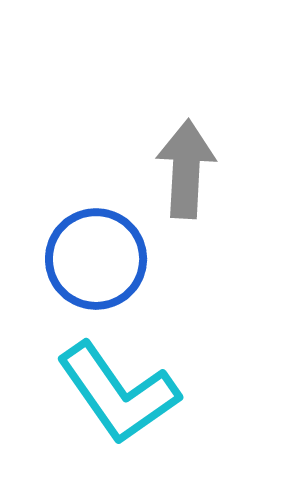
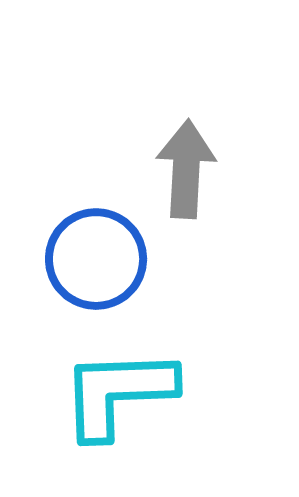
cyan L-shape: rotated 123 degrees clockwise
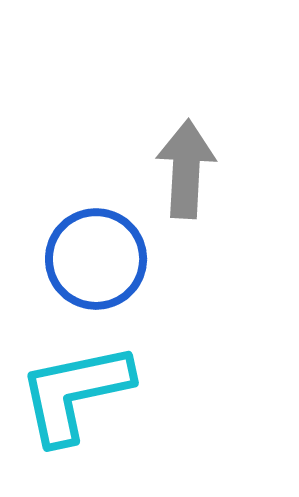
cyan L-shape: moved 43 px left; rotated 10 degrees counterclockwise
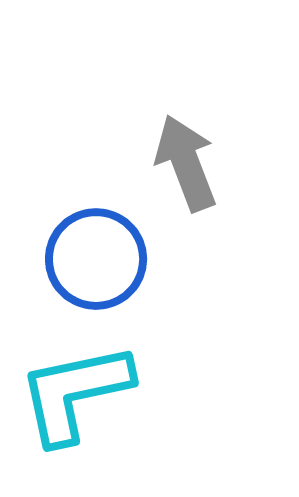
gray arrow: moved 6 px up; rotated 24 degrees counterclockwise
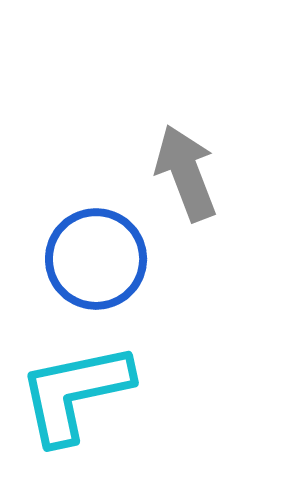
gray arrow: moved 10 px down
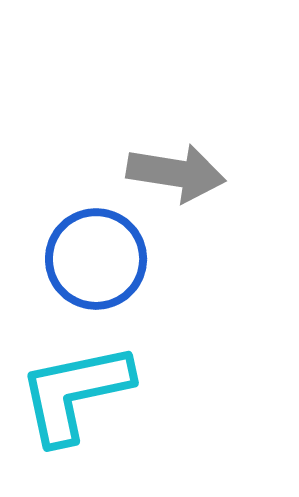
gray arrow: moved 10 px left; rotated 120 degrees clockwise
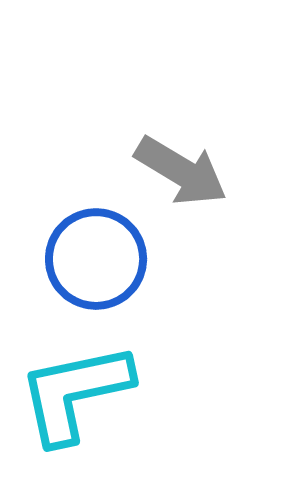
gray arrow: moved 5 px right, 2 px up; rotated 22 degrees clockwise
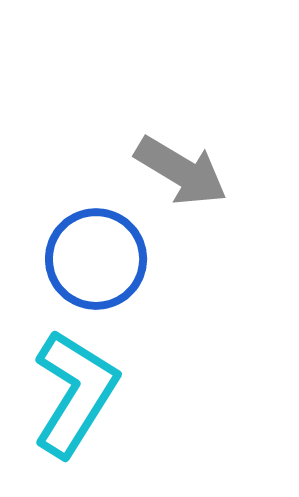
cyan L-shape: rotated 134 degrees clockwise
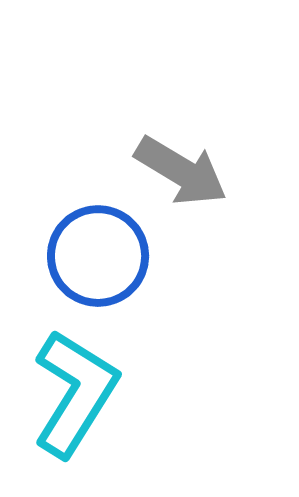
blue circle: moved 2 px right, 3 px up
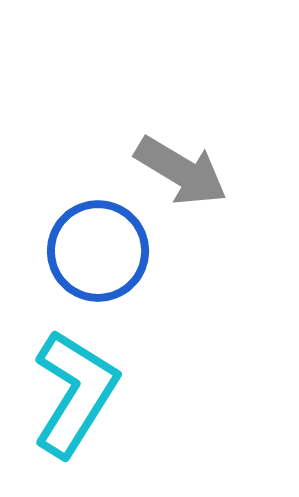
blue circle: moved 5 px up
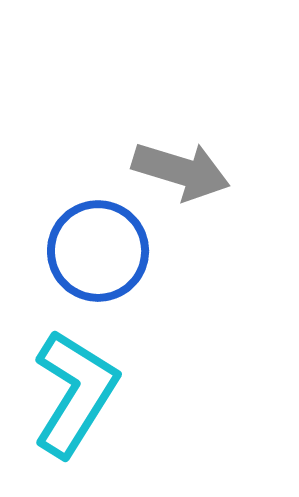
gray arrow: rotated 14 degrees counterclockwise
